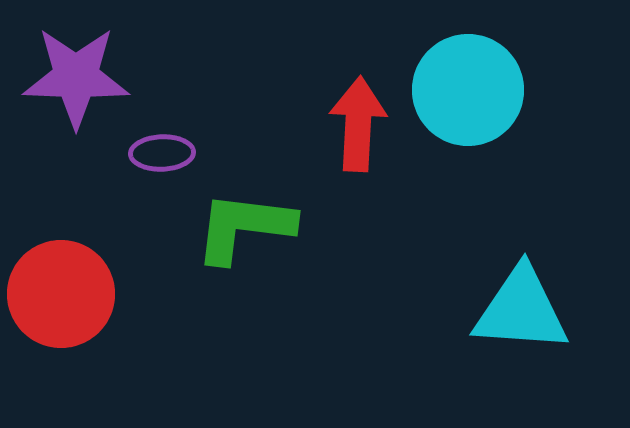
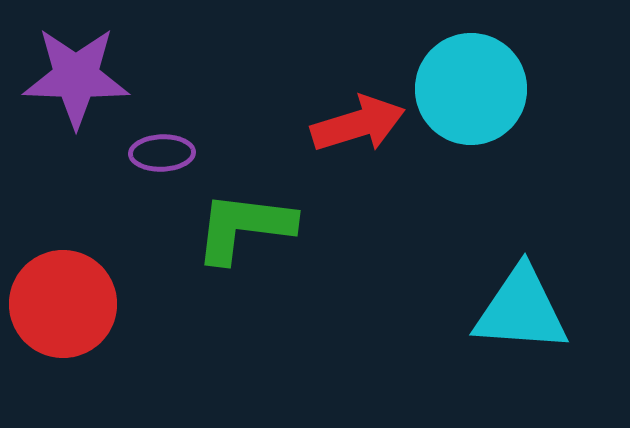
cyan circle: moved 3 px right, 1 px up
red arrow: rotated 70 degrees clockwise
red circle: moved 2 px right, 10 px down
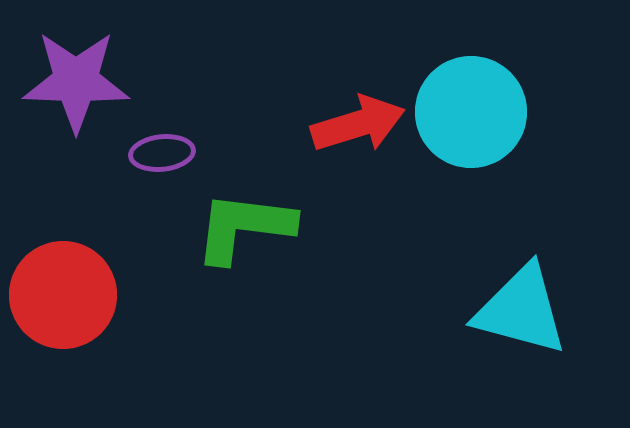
purple star: moved 4 px down
cyan circle: moved 23 px down
purple ellipse: rotated 4 degrees counterclockwise
red circle: moved 9 px up
cyan triangle: rotated 11 degrees clockwise
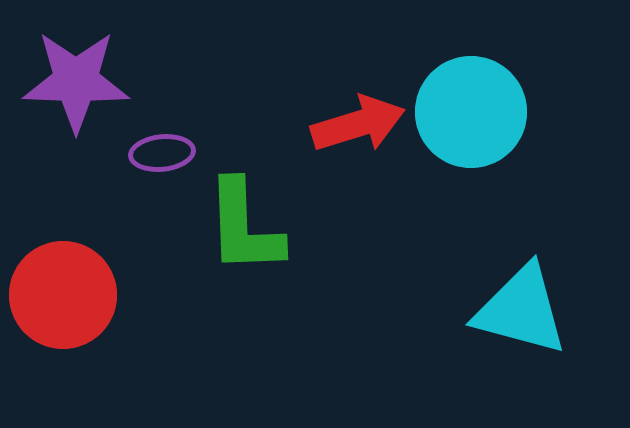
green L-shape: rotated 99 degrees counterclockwise
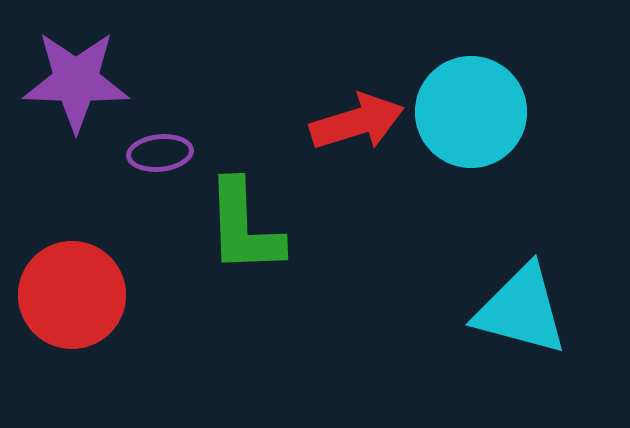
red arrow: moved 1 px left, 2 px up
purple ellipse: moved 2 px left
red circle: moved 9 px right
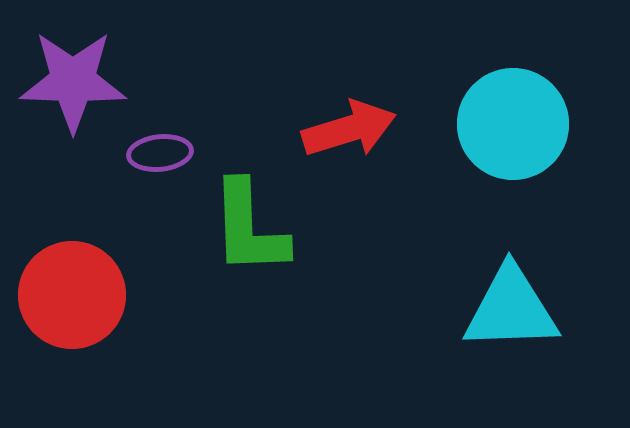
purple star: moved 3 px left
cyan circle: moved 42 px right, 12 px down
red arrow: moved 8 px left, 7 px down
green L-shape: moved 5 px right, 1 px down
cyan triangle: moved 10 px left, 1 px up; rotated 17 degrees counterclockwise
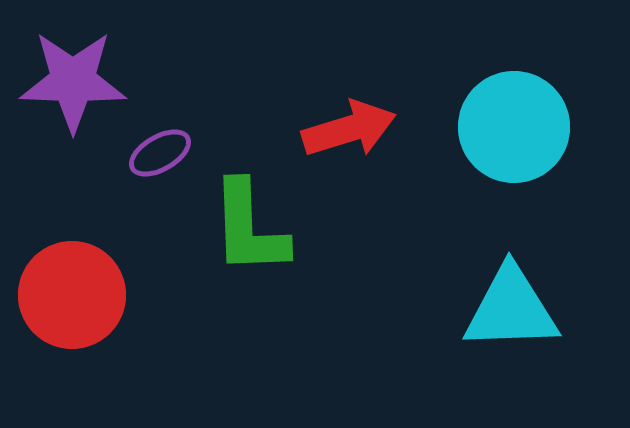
cyan circle: moved 1 px right, 3 px down
purple ellipse: rotated 24 degrees counterclockwise
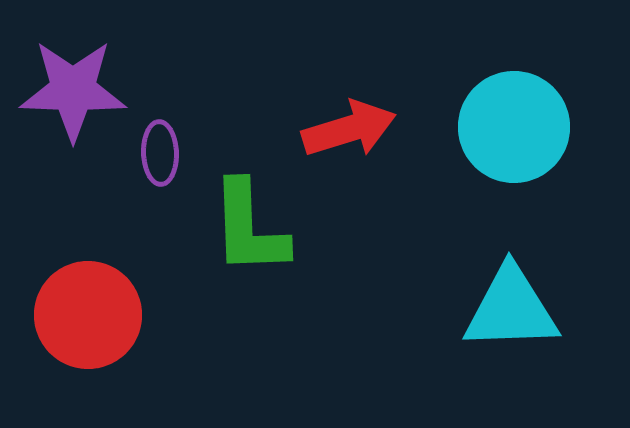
purple star: moved 9 px down
purple ellipse: rotated 62 degrees counterclockwise
red circle: moved 16 px right, 20 px down
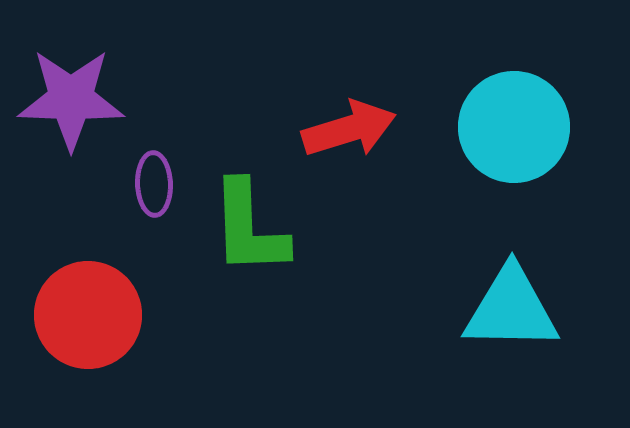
purple star: moved 2 px left, 9 px down
purple ellipse: moved 6 px left, 31 px down
cyan triangle: rotated 3 degrees clockwise
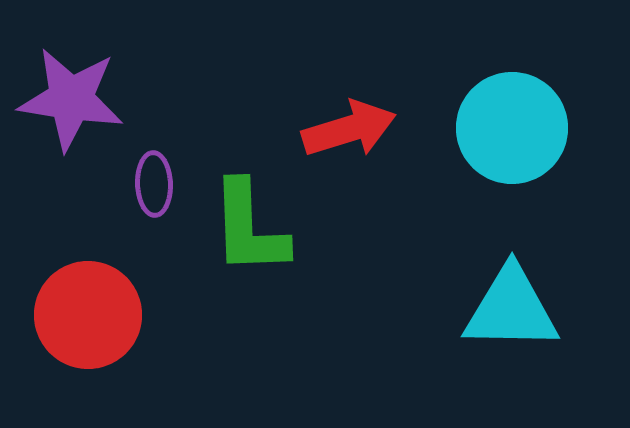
purple star: rotated 7 degrees clockwise
cyan circle: moved 2 px left, 1 px down
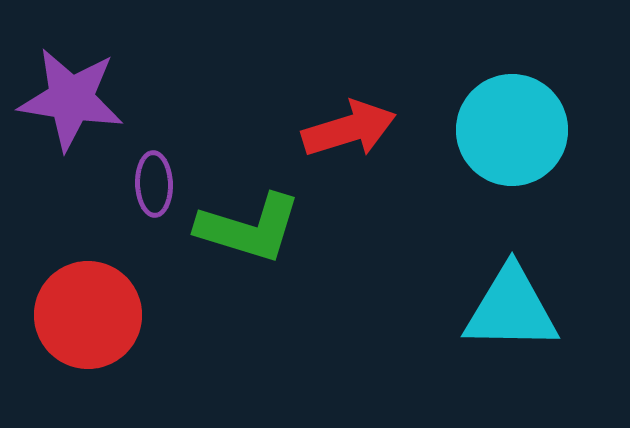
cyan circle: moved 2 px down
green L-shape: rotated 71 degrees counterclockwise
